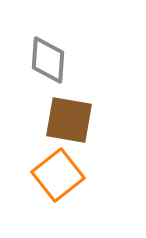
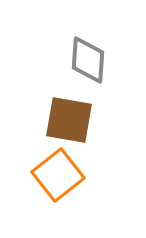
gray diamond: moved 40 px right
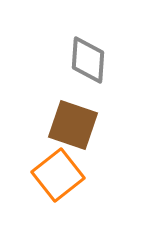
brown square: moved 4 px right, 5 px down; rotated 9 degrees clockwise
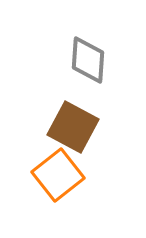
brown square: moved 2 px down; rotated 9 degrees clockwise
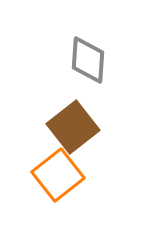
brown square: rotated 24 degrees clockwise
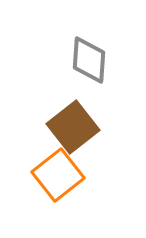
gray diamond: moved 1 px right
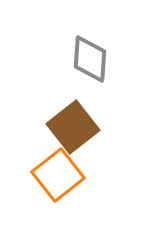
gray diamond: moved 1 px right, 1 px up
